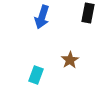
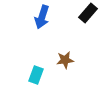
black rectangle: rotated 30 degrees clockwise
brown star: moved 5 px left; rotated 24 degrees clockwise
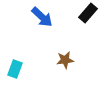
blue arrow: rotated 65 degrees counterclockwise
cyan rectangle: moved 21 px left, 6 px up
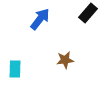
blue arrow: moved 2 px left, 2 px down; rotated 95 degrees counterclockwise
cyan rectangle: rotated 18 degrees counterclockwise
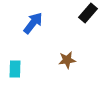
blue arrow: moved 7 px left, 4 px down
brown star: moved 2 px right
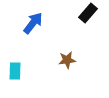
cyan rectangle: moved 2 px down
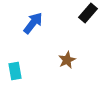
brown star: rotated 18 degrees counterclockwise
cyan rectangle: rotated 12 degrees counterclockwise
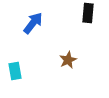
black rectangle: rotated 36 degrees counterclockwise
brown star: moved 1 px right
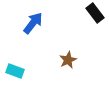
black rectangle: moved 7 px right; rotated 42 degrees counterclockwise
cyan rectangle: rotated 60 degrees counterclockwise
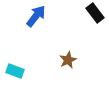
blue arrow: moved 3 px right, 7 px up
